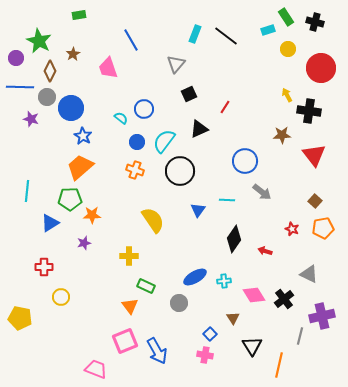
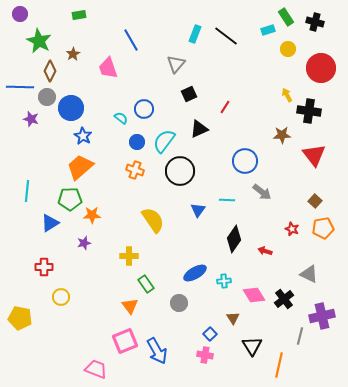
purple circle at (16, 58): moved 4 px right, 44 px up
blue ellipse at (195, 277): moved 4 px up
green rectangle at (146, 286): moved 2 px up; rotated 30 degrees clockwise
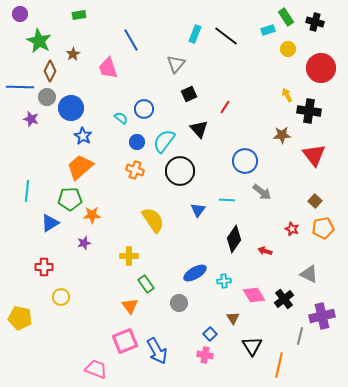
black triangle at (199, 129): rotated 48 degrees counterclockwise
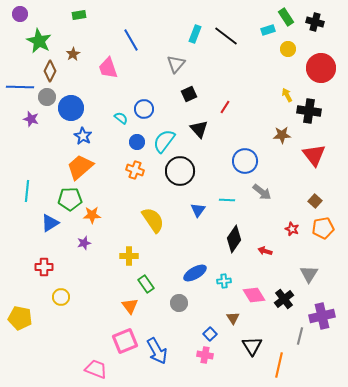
gray triangle at (309, 274): rotated 36 degrees clockwise
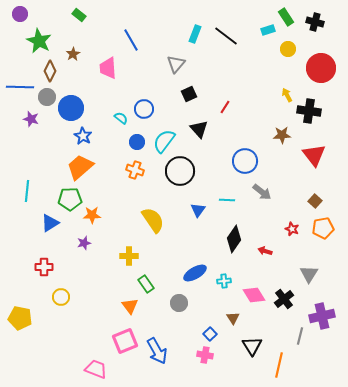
green rectangle at (79, 15): rotated 48 degrees clockwise
pink trapezoid at (108, 68): rotated 15 degrees clockwise
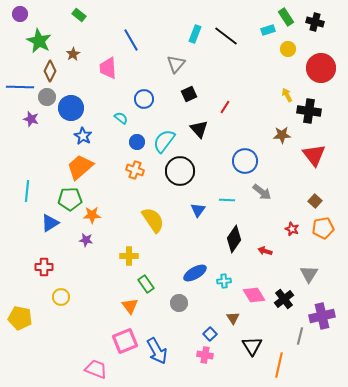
blue circle at (144, 109): moved 10 px up
purple star at (84, 243): moved 2 px right, 3 px up; rotated 24 degrees clockwise
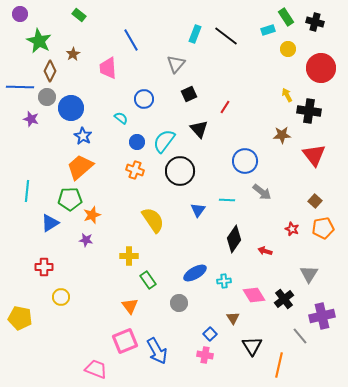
orange star at (92, 215): rotated 18 degrees counterclockwise
green rectangle at (146, 284): moved 2 px right, 4 px up
gray line at (300, 336): rotated 54 degrees counterclockwise
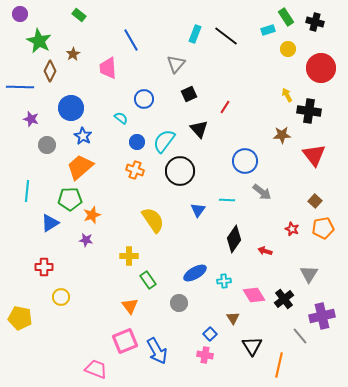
gray circle at (47, 97): moved 48 px down
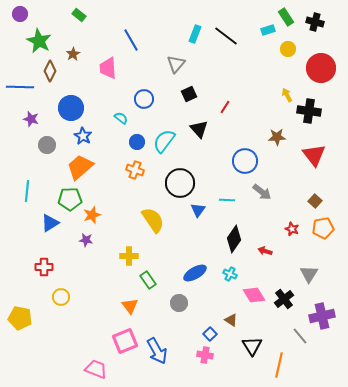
brown star at (282, 135): moved 5 px left, 2 px down
black circle at (180, 171): moved 12 px down
cyan cross at (224, 281): moved 6 px right, 7 px up; rotated 32 degrees clockwise
brown triangle at (233, 318): moved 2 px left, 2 px down; rotated 24 degrees counterclockwise
